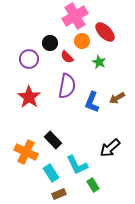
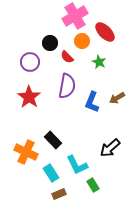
purple circle: moved 1 px right, 3 px down
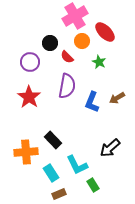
orange cross: rotated 30 degrees counterclockwise
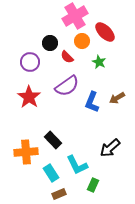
purple semicircle: rotated 45 degrees clockwise
green rectangle: rotated 56 degrees clockwise
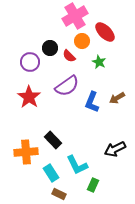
black circle: moved 5 px down
red semicircle: moved 2 px right, 1 px up
black arrow: moved 5 px right, 1 px down; rotated 15 degrees clockwise
brown rectangle: rotated 48 degrees clockwise
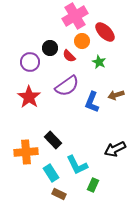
brown arrow: moved 1 px left, 3 px up; rotated 14 degrees clockwise
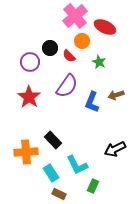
pink cross: rotated 10 degrees counterclockwise
red ellipse: moved 5 px up; rotated 20 degrees counterclockwise
purple semicircle: rotated 20 degrees counterclockwise
green rectangle: moved 1 px down
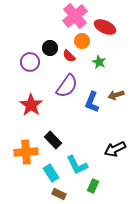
red star: moved 2 px right, 8 px down
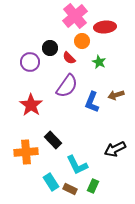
red ellipse: rotated 30 degrees counterclockwise
red semicircle: moved 2 px down
cyan rectangle: moved 9 px down
brown rectangle: moved 11 px right, 5 px up
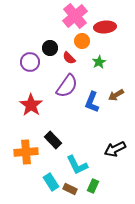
green star: rotated 16 degrees clockwise
brown arrow: rotated 14 degrees counterclockwise
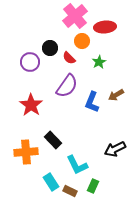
brown rectangle: moved 2 px down
